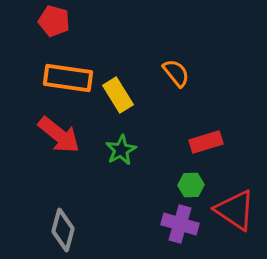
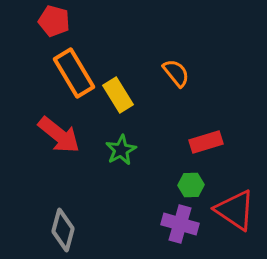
orange rectangle: moved 6 px right, 5 px up; rotated 51 degrees clockwise
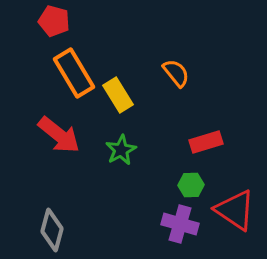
gray diamond: moved 11 px left
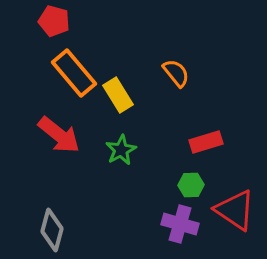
orange rectangle: rotated 9 degrees counterclockwise
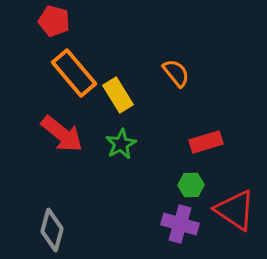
red arrow: moved 3 px right, 1 px up
green star: moved 6 px up
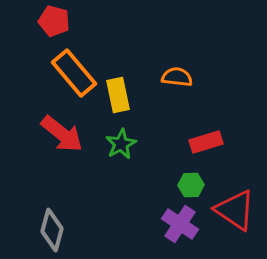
orange semicircle: moved 1 px right, 4 px down; rotated 44 degrees counterclockwise
yellow rectangle: rotated 20 degrees clockwise
purple cross: rotated 18 degrees clockwise
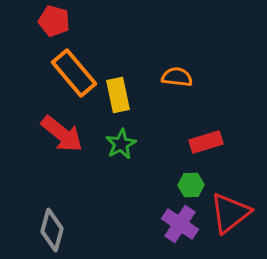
red triangle: moved 5 px left, 3 px down; rotated 48 degrees clockwise
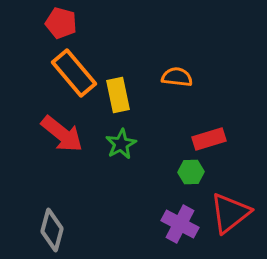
red pentagon: moved 7 px right, 2 px down
red rectangle: moved 3 px right, 3 px up
green hexagon: moved 13 px up
purple cross: rotated 6 degrees counterclockwise
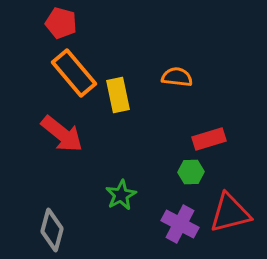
green star: moved 51 px down
red triangle: rotated 24 degrees clockwise
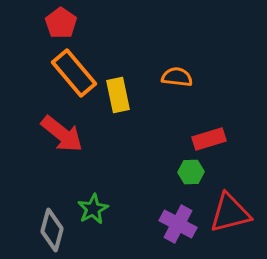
red pentagon: rotated 20 degrees clockwise
green star: moved 28 px left, 14 px down
purple cross: moved 2 px left
